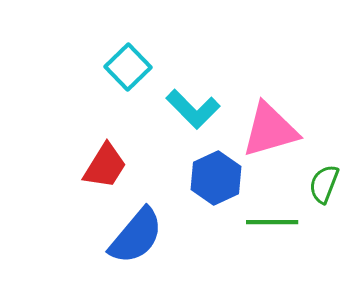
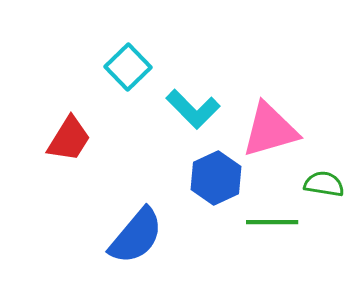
red trapezoid: moved 36 px left, 27 px up
green semicircle: rotated 78 degrees clockwise
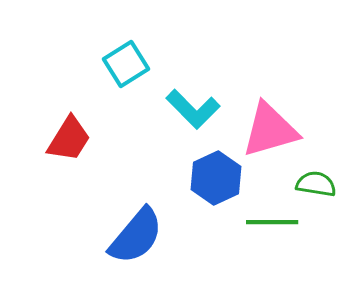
cyan square: moved 2 px left, 3 px up; rotated 12 degrees clockwise
green semicircle: moved 8 px left
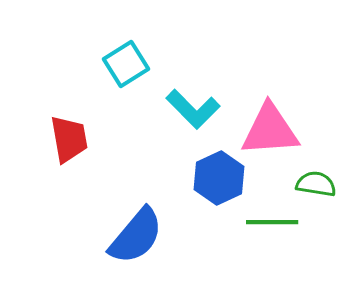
pink triangle: rotated 12 degrees clockwise
red trapezoid: rotated 42 degrees counterclockwise
blue hexagon: moved 3 px right
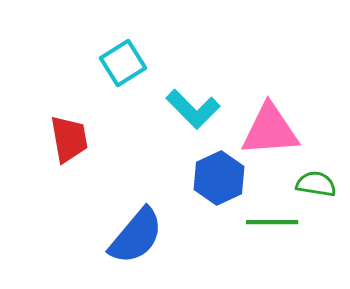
cyan square: moved 3 px left, 1 px up
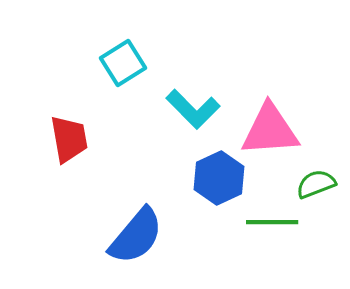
green semicircle: rotated 30 degrees counterclockwise
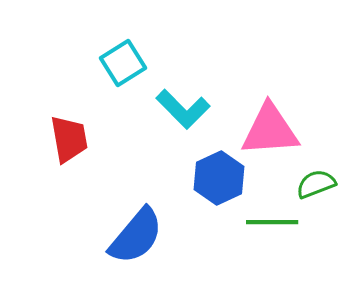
cyan L-shape: moved 10 px left
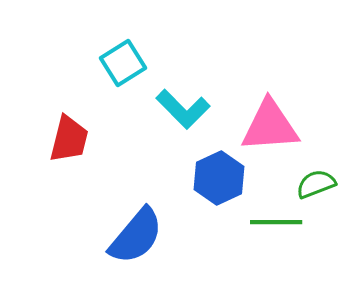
pink triangle: moved 4 px up
red trapezoid: rotated 24 degrees clockwise
green line: moved 4 px right
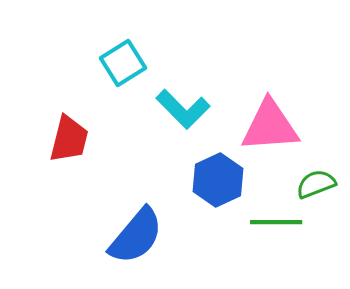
blue hexagon: moved 1 px left, 2 px down
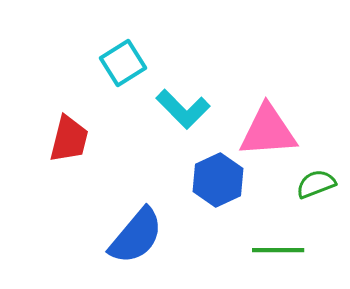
pink triangle: moved 2 px left, 5 px down
green line: moved 2 px right, 28 px down
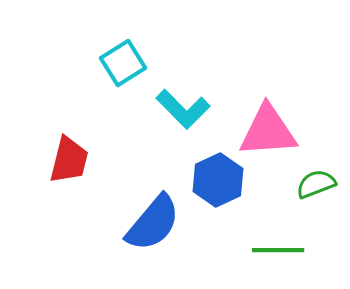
red trapezoid: moved 21 px down
blue semicircle: moved 17 px right, 13 px up
